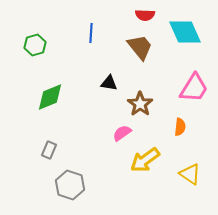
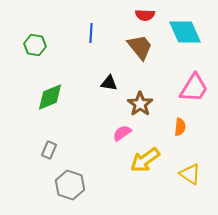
green hexagon: rotated 25 degrees clockwise
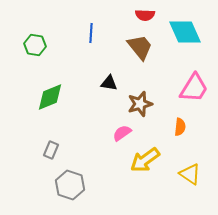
brown star: rotated 20 degrees clockwise
gray rectangle: moved 2 px right
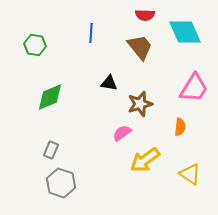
gray hexagon: moved 9 px left, 2 px up
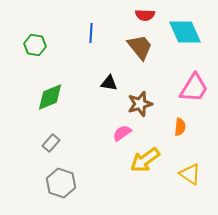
gray rectangle: moved 7 px up; rotated 18 degrees clockwise
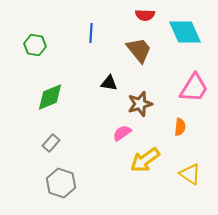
brown trapezoid: moved 1 px left, 3 px down
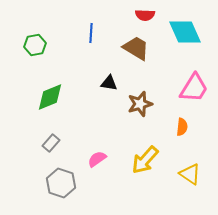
green hexagon: rotated 20 degrees counterclockwise
brown trapezoid: moved 3 px left, 2 px up; rotated 20 degrees counterclockwise
orange semicircle: moved 2 px right
pink semicircle: moved 25 px left, 26 px down
yellow arrow: rotated 12 degrees counterclockwise
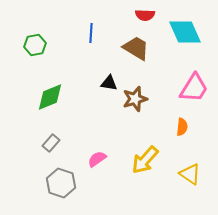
brown star: moved 5 px left, 5 px up
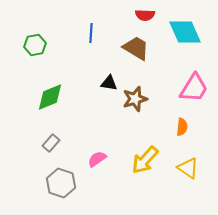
yellow triangle: moved 2 px left, 6 px up
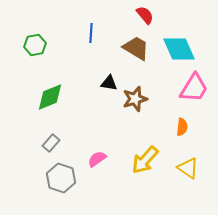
red semicircle: rotated 132 degrees counterclockwise
cyan diamond: moved 6 px left, 17 px down
gray hexagon: moved 5 px up
